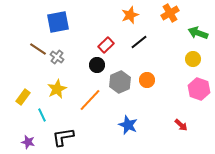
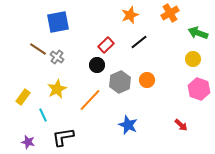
cyan line: moved 1 px right
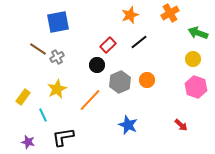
red rectangle: moved 2 px right
gray cross: rotated 24 degrees clockwise
pink hexagon: moved 3 px left, 2 px up
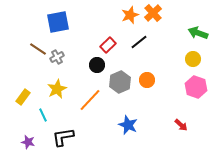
orange cross: moved 17 px left; rotated 12 degrees counterclockwise
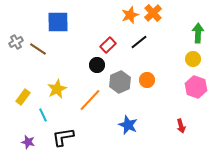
blue square: rotated 10 degrees clockwise
green arrow: rotated 72 degrees clockwise
gray cross: moved 41 px left, 15 px up
red arrow: moved 1 px down; rotated 32 degrees clockwise
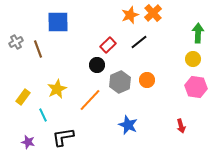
brown line: rotated 36 degrees clockwise
pink hexagon: rotated 10 degrees counterclockwise
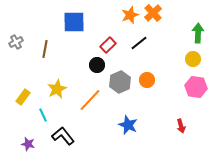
blue square: moved 16 px right
black line: moved 1 px down
brown line: moved 7 px right; rotated 30 degrees clockwise
black L-shape: moved 1 px up; rotated 60 degrees clockwise
purple star: moved 2 px down
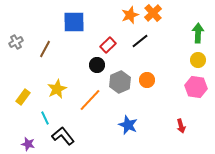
black line: moved 1 px right, 2 px up
brown line: rotated 18 degrees clockwise
yellow circle: moved 5 px right, 1 px down
cyan line: moved 2 px right, 3 px down
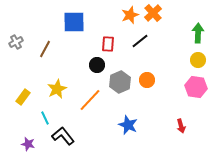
red rectangle: moved 1 px up; rotated 42 degrees counterclockwise
